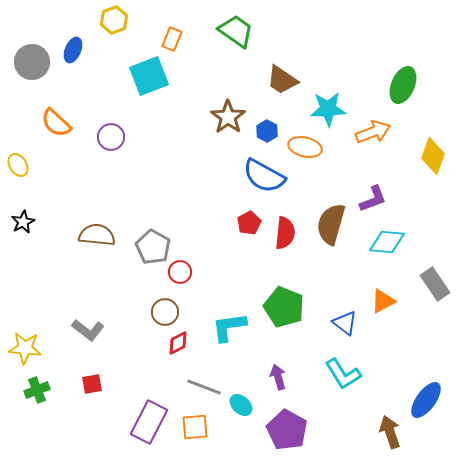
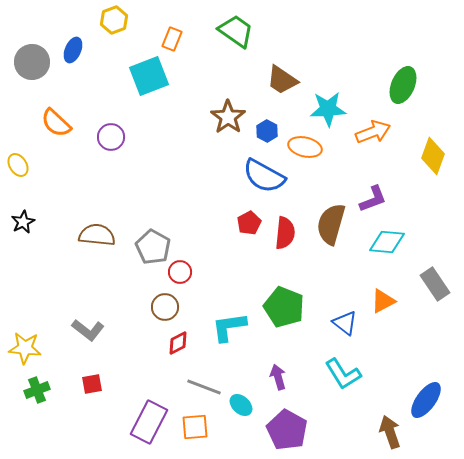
brown circle at (165, 312): moved 5 px up
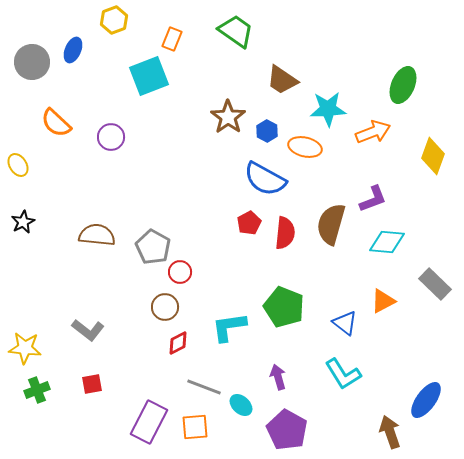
blue semicircle at (264, 176): moved 1 px right, 3 px down
gray rectangle at (435, 284): rotated 12 degrees counterclockwise
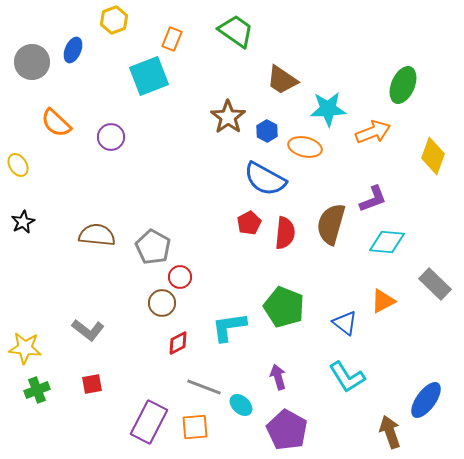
red circle at (180, 272): moved 5 px down
brown circle at (165, 307): moved 3 px left, 4 px up
cyan L-shape at (343, 374): moved 4 px right, 3 px down
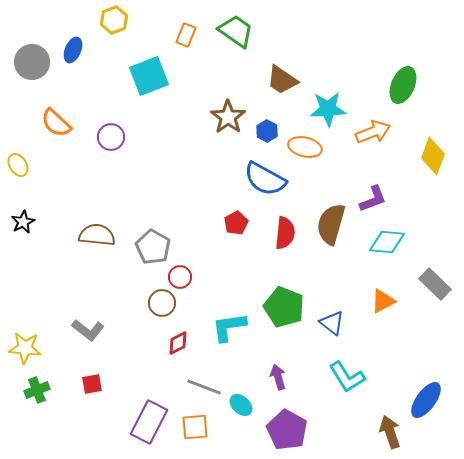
orange rectangle at (172, 39): moved 14 px right, 4 px up
red pentagon at (249, 223): moved 13 px left
blue triangle at (345, 323): moved 13 px left
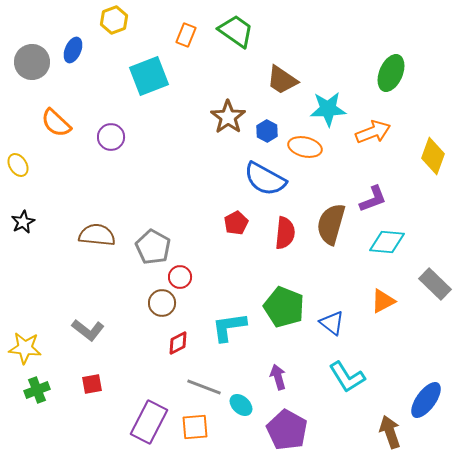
green ellipse at (403, 85): moved 12 px left, 12 px up
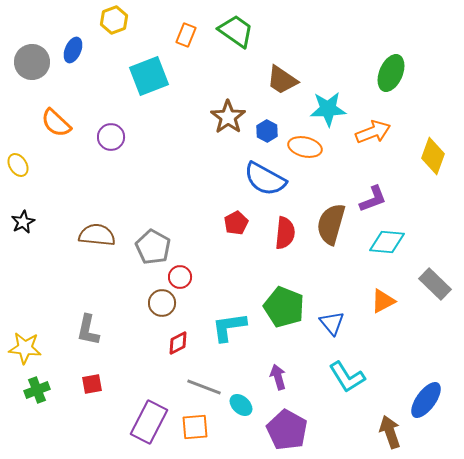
blue triangle at (332, 323): rotated 12 degrees clockwise
gray L-shape at (88, 330): rotated 64 degrees clockwise
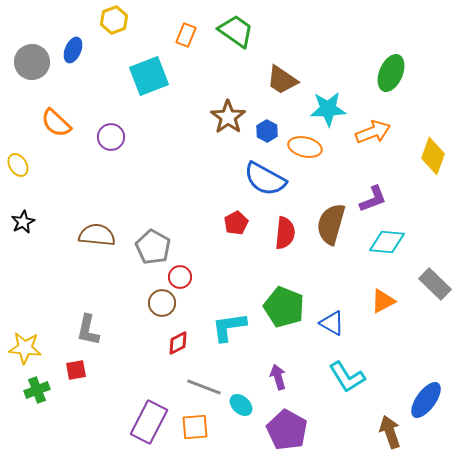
blue triangle at (332, 323): rotated 20 degrees counterclockwise
red square at (92, 384): moved 16 px left, 14 px up
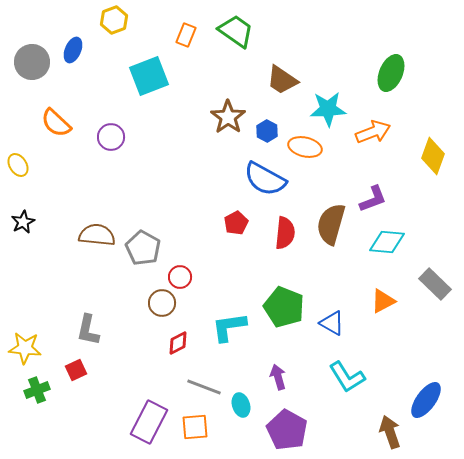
gray pentagon at (153, 247): moved 10 px left, 1 px down
red square at (76, 370): rotated 15 degrees counterclockwise
cyan ellipse at (241, 405): rotated 30 degrees clockwise
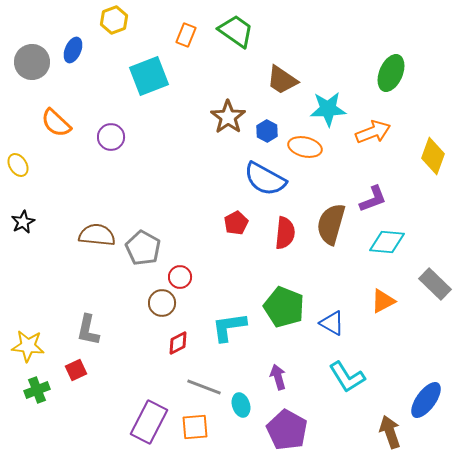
yellow star at (25, 348): moved 3 px right, 2 px up
